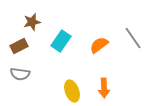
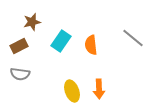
gray line: rotated 15 degrees counterclockwise
orange semicircle: moved 8 px left; rotated 60 degrees counterclockwise
orange arrow: moved 5 px left, 1 px down
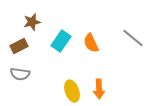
orange semicircle: moved 2 px up; rotated 18 degrees counterclockwise
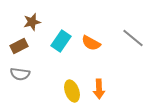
orange semicircle: rotated 36 degrees counterclockwise
